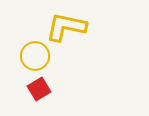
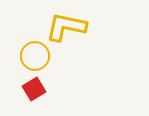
red square: moved 5 px left
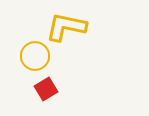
red square: moved 12 px right
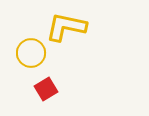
yellow circle: moved 4 px left, 3 px up
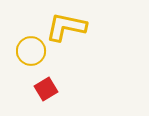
yellow circle: moved 2 px up
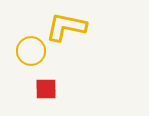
red square: rotated 30 degrees clockwise
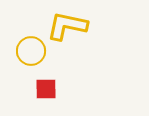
yellow L-shape: moved 1 px right, 1 px up
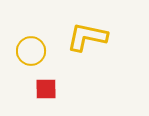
yellow L-shape: moved 20 px right, 11 px down
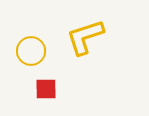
yellow L-shape: moved 2 px left; rotated 30 degrees counterclockwise
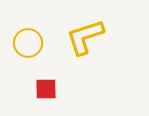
yellow circle: moved 3 px left, 8 px up
